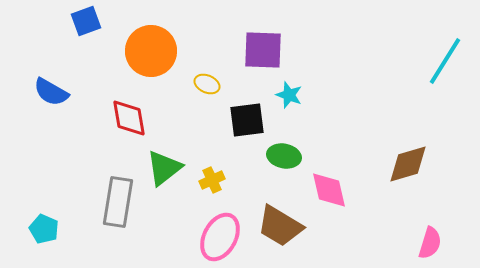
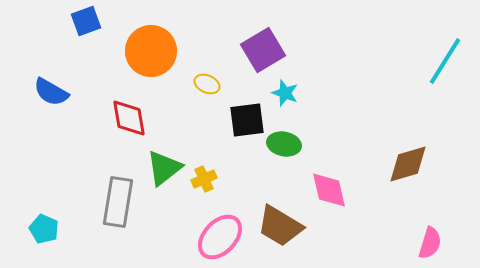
purple square: rotated 33 degrees counterclockwise
cyan star: moved 4 px left, 2 px up
green ellipse: moved 12 px up
yellow cross: moved 8 px left, 1 px up
pink ellipse: rotated 15 degrees clockwise
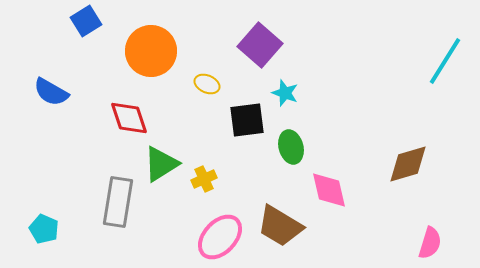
blue square: rotated 12 degrees counterclockwise
purple square: moved 3 px left, 5 px up; rotated 18 degrees counterclockwise
red diamond: rotated 9 degrees counterclockwise
green ellipse: moved 7 px right, 3 px down; rotated 64 degrees clockwise
green triangle: moved 3 px left, 4 px up; rotated 6 degrees clockwise
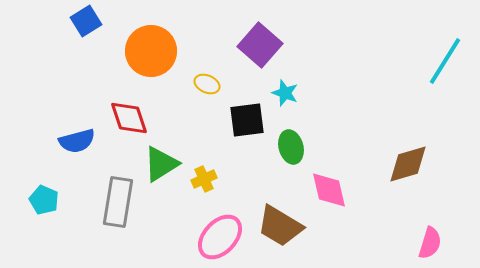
blue semicircle: moved 26 px right, 49 px down; rotated 45 degrees counterclockwise
cyan pentagon: moved 29 px up
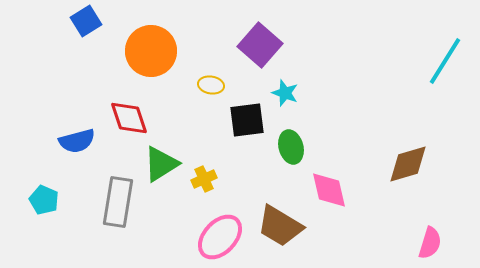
yellow ellipse: moved 4 px right, 1 px down; rotated 15 degrees counterclockwise
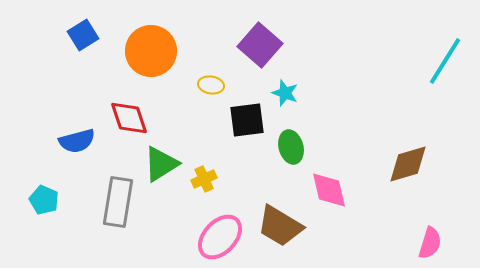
blue square: moved 3 px left, 14 px down
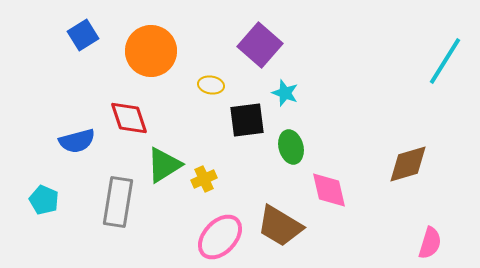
green triangle: moved 3 px right, 1 px down
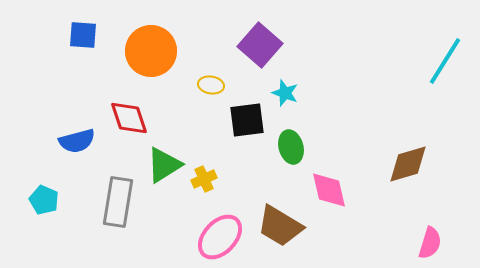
blue square: rotated 36 degrees clockwise
